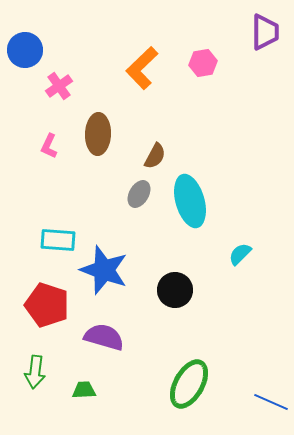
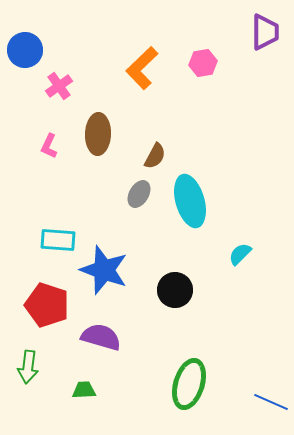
purple semicircle: moved 3 px left
green arrow: moved 7 px left, 5 px up
green ellipse: rotated 12 degrees counterclockwise
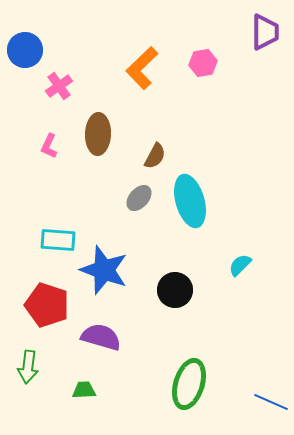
gray ellipse: moved 4 px down; rotated 12 degrees clockwise
cyan semicircle: moved 11 px down
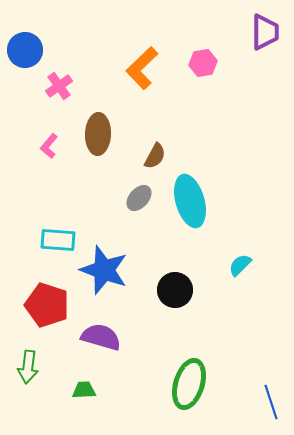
pink L-shape: rotated 15 degrees clockwise
blue line: rotated 48 degrees clockwise
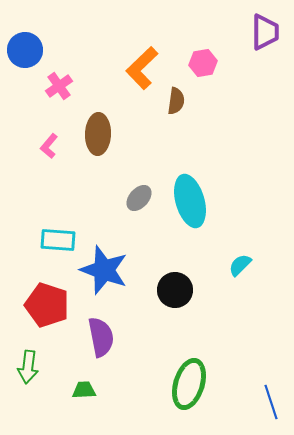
brown semicircle: moved 21 px right, 55 px up; rotated 20 degrees counterclockwise
purple semicircle: rotated 63 degrees clockwise
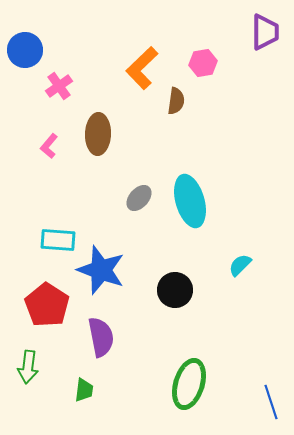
blue star: moved 3 px left
red pentagon: rotated 15 degrees clockwise
green trapezoid: rotated 100 degrees clockwise
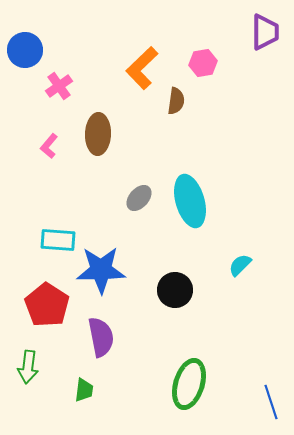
blue star: rotated 21 degrees counterclockwise
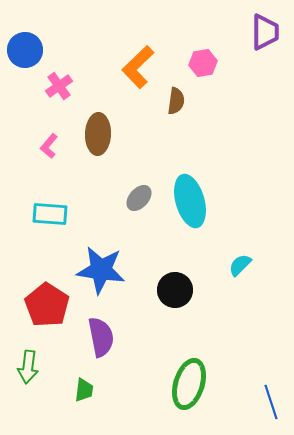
orange L-shape: moved 4 px left, 1 px up
cyan rectangle: moved 8 px left, 26 px up
blue star: rotated 9 degrees clockwise
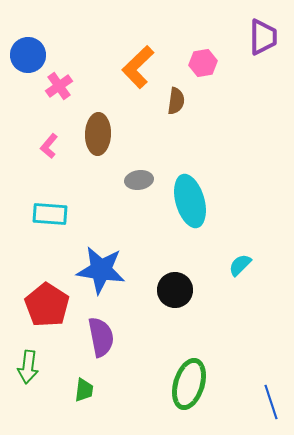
purple trapezoid: moved 2 px left, 5 px down
blue circle: moved 3 px right, 5 px down
gray ellipse: moved 18 px up; rotated 40 degrees clockwise
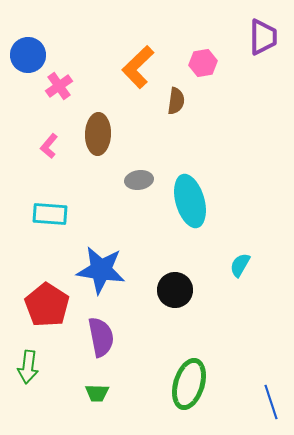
cyan semicircle: rotated 15 degrees counterclockwise
green trapezoid: moved 13 px right, 3 px down; rotated 85 degrees clockwise
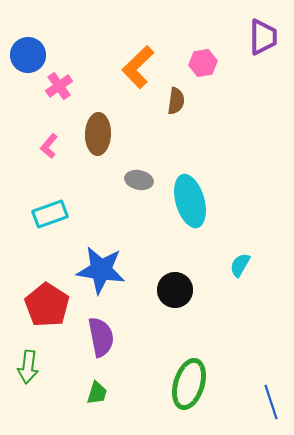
gray ellipse: rotated 20 degrees clockwise
cyan rectangle: rotated 24 degrees counterclockwise
green trapezoid: rotated 75 degrees counterclockwise
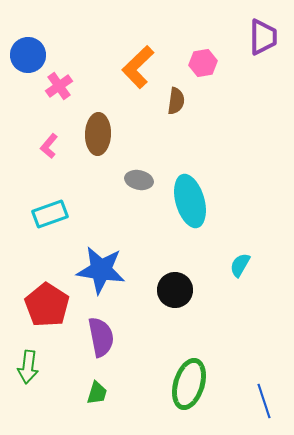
blue line: moved 7 px left, 1 px up
